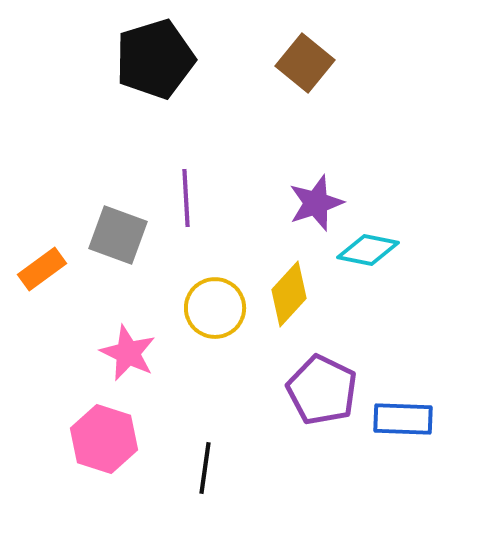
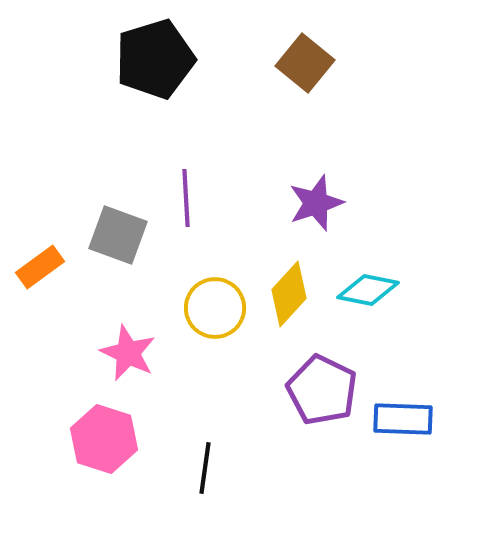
cyan diamond: moved 40 px down
orange rectangle: moved 2 px left, 2 px up
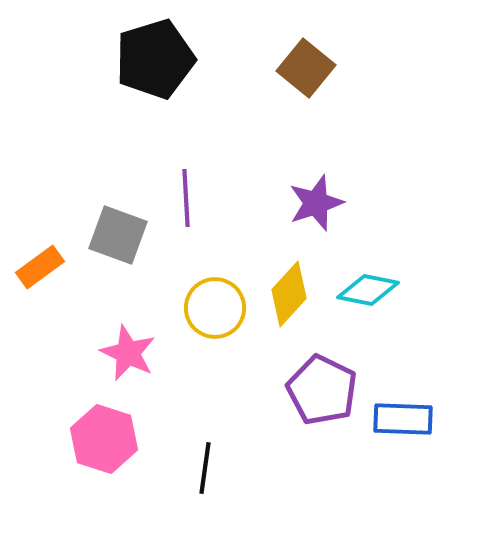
brown square: moved 1 px right, 5 px down
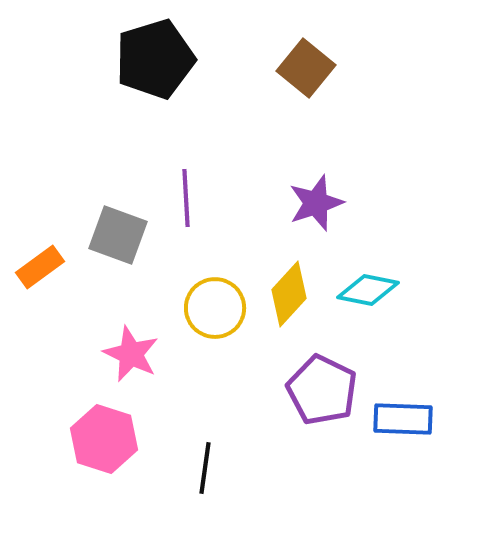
pink star: moved 3 px right, 1 px down
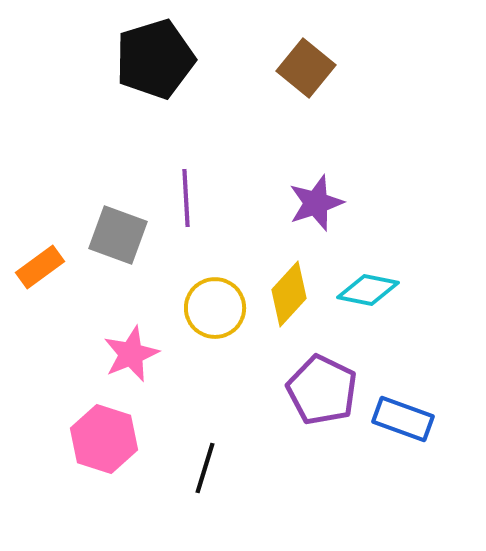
pink star: rotated 24 degrees clockwise
blue rectangle: rotated 18 degrees clockwise
black line: rotated 9 degrees clockwise
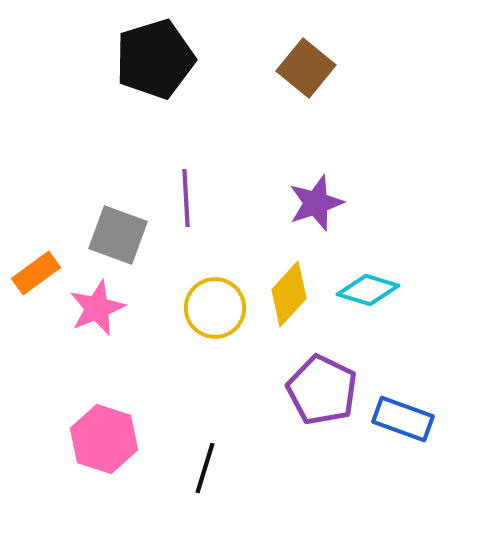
orange rectangle: moved 4 px left, 6 px down
cyan diamond: rotated 6 degrees clockwise
pink star: moved 34 px left, 46 px up
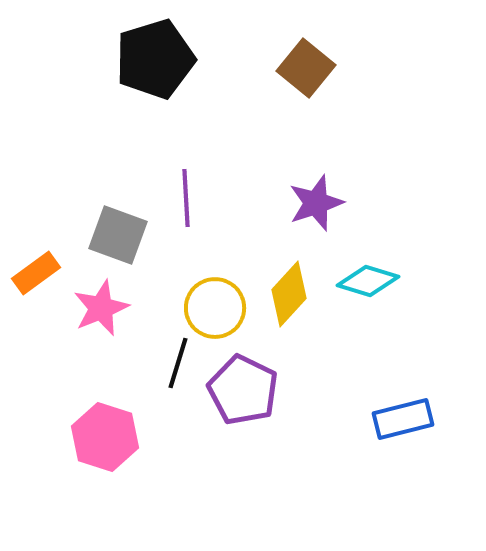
cyan diamond: moved 9 px up
pink star: moved 4 px right
purple pentagon: moved 79 px left
blue rectangle: rotated 34 degrees counterclockwise
pink hexagon: moved 1 px right, 2 px up
black line: moved 27 px left, 105 px up
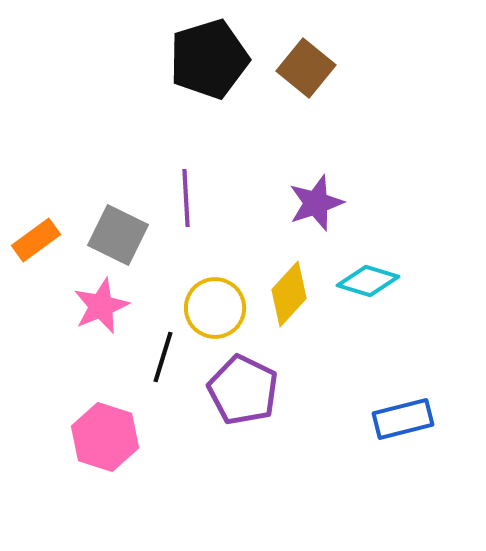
black pentagon: moved 54 px right
gray square: rotated 6 degrees clockwise
orange rectangle: moved 33 px up
pink star: moved 2 px up
black line: moved 15 px left, 6 px up
